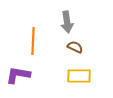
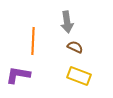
yellow rectangle: rotated 20 degrees clockwise
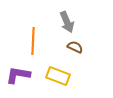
gray arrow: rotated 15 degrees counterclockwise
yellow rectangle: moved 21 px left
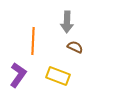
gray arrow: rotated 25 degrees clockwise
purple L-shape: rotated 115 degrees clockwise
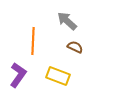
gray arrow: moved 1 px up; rotated 130 degrees clockwise
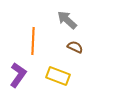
gray arrow: moved 1 px up
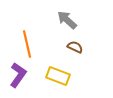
orange line: moved 6 px left, 3 px down; rotated 16 degrees counterclockwise
